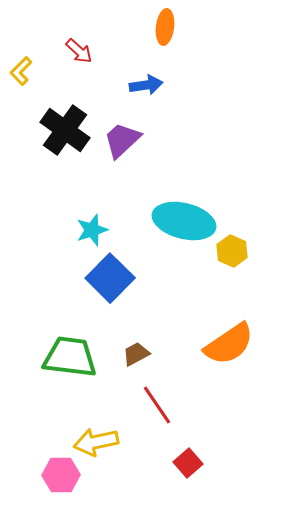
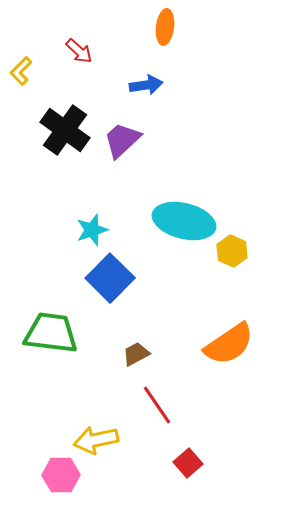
green trapezoid: moved 19 px left, 24 px up
yellow arrow: moved 2 px up
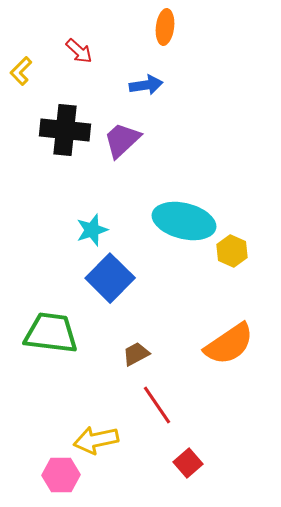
black cross: rotated 30 degrees counterclockwise
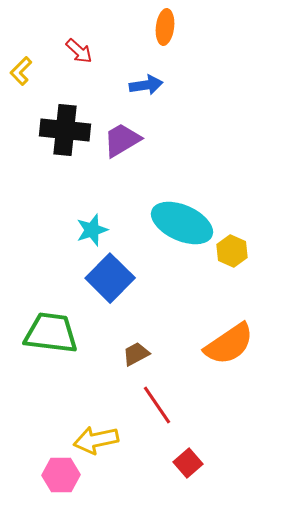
purple trapezoid: rotated 12 degrees clockwise
cyan ellipse: moved 2 px left, 2 px down; rotated 10 degrees clockwise
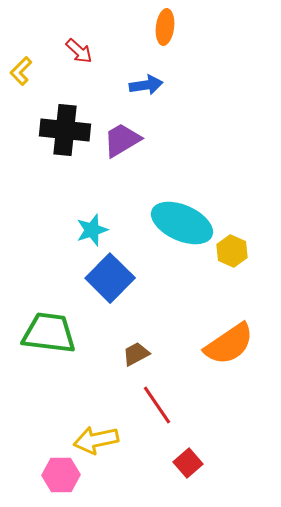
green trapezoid: moved 2 px left
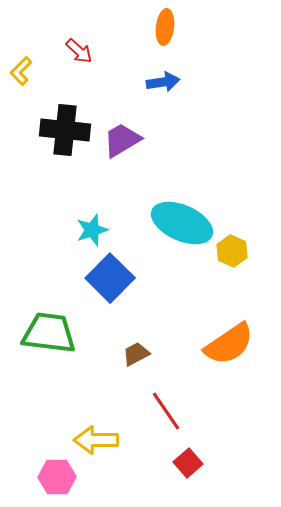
blue arrow: moved 17 px right, 3 px up
red line: moved 9 px right, 6 px down
yellow arrow: rotated 12 degrees clockwise
pink hexagon: moved 4 px left, 2 px down
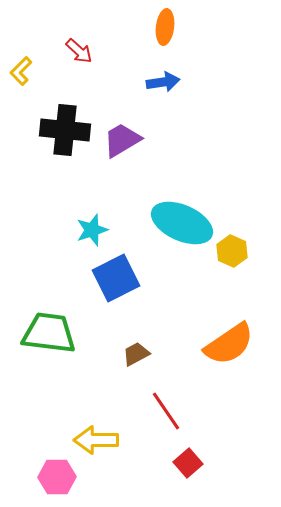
blue square: moved 6 px right; rotated 18 degrees clockwise
